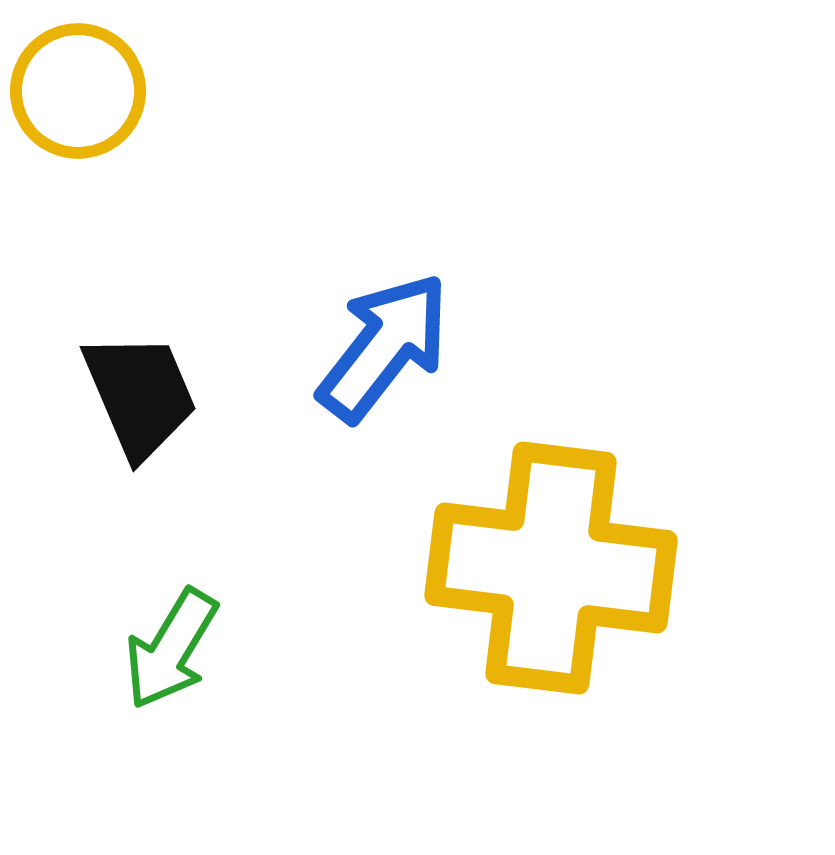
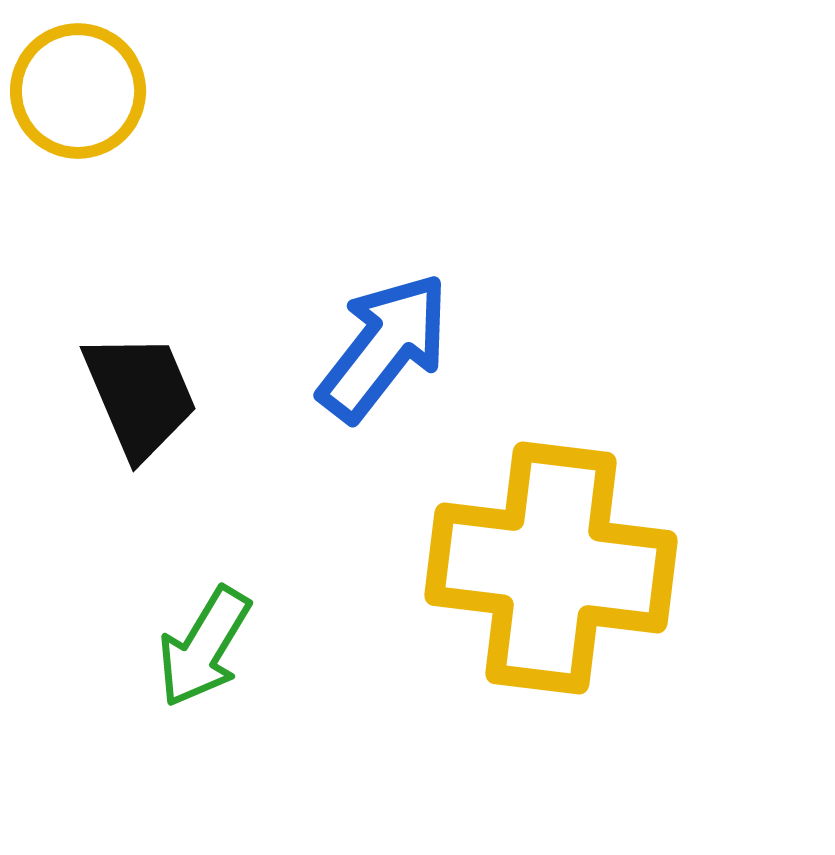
green arrow: moved 33 px right, 2 px up
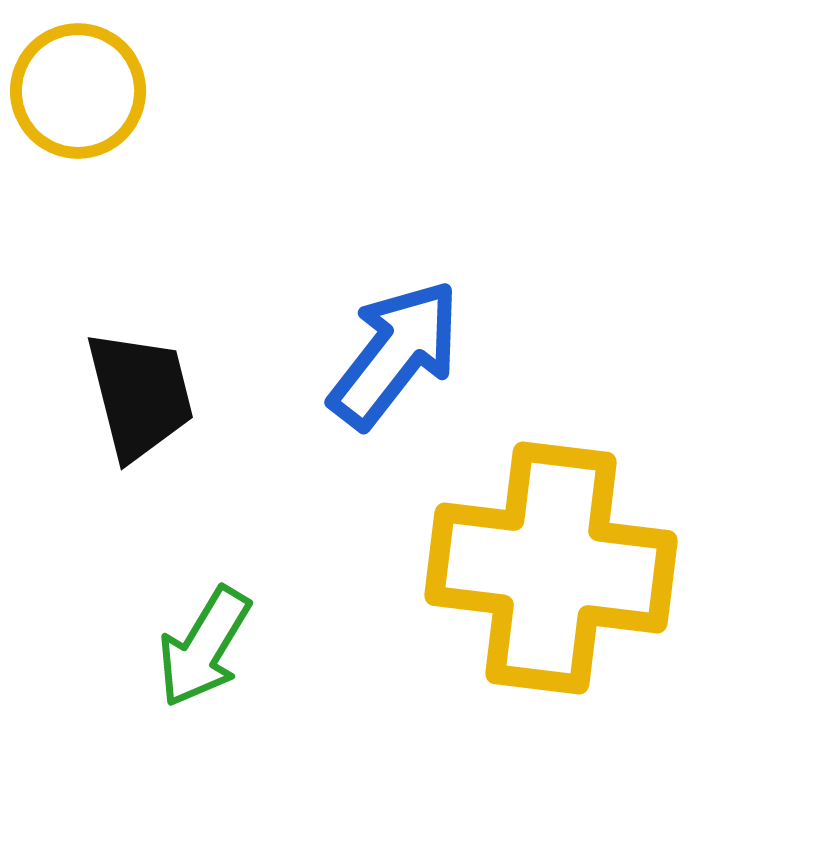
blue arrow: moved 11 px right, 7 px down
black trapezoid: rotated 9 degrees clockwise
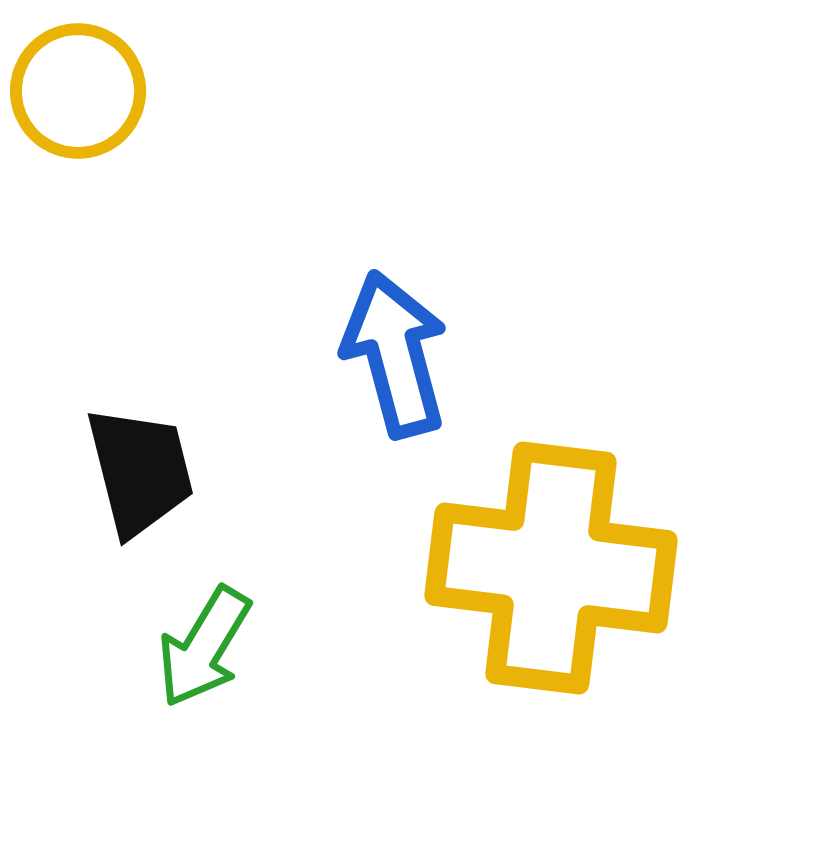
blue arrow: rotated 53 degrees counterclockwise
black trapezoid: moved 76 px down
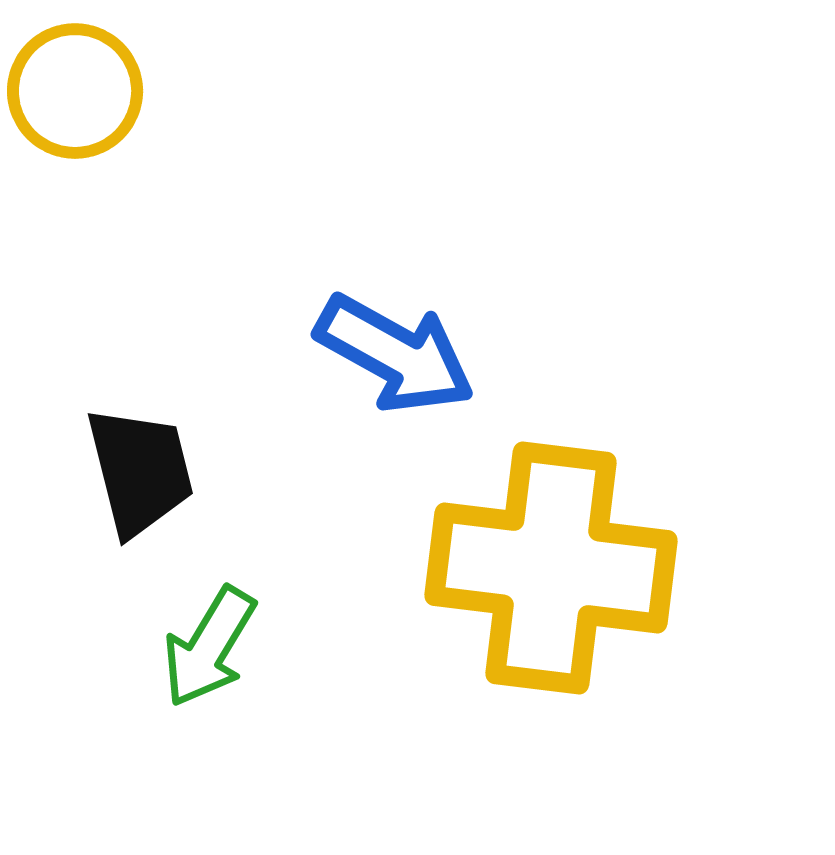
yellow circle: moved 3 px left
blue arrow: rotated 134 degrees clockwise
green arrow: moved 5 px right
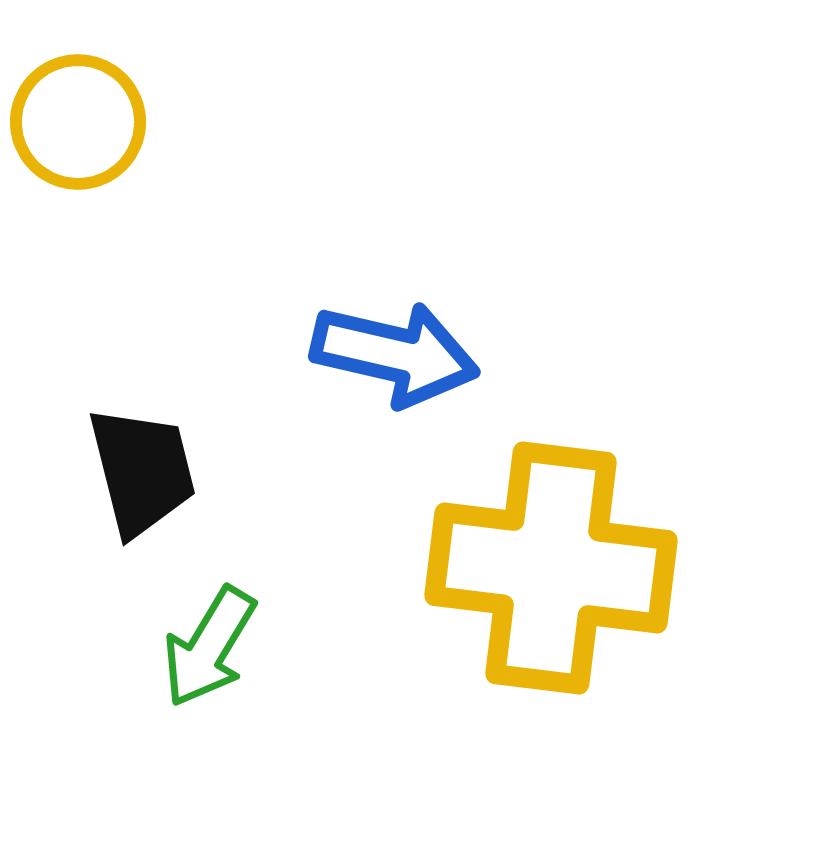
yellow circle: moved 3 px right, 31 px down
blue arrow: rotated 16 degrees counterclockwise
black trapezoid: moved 2 px right
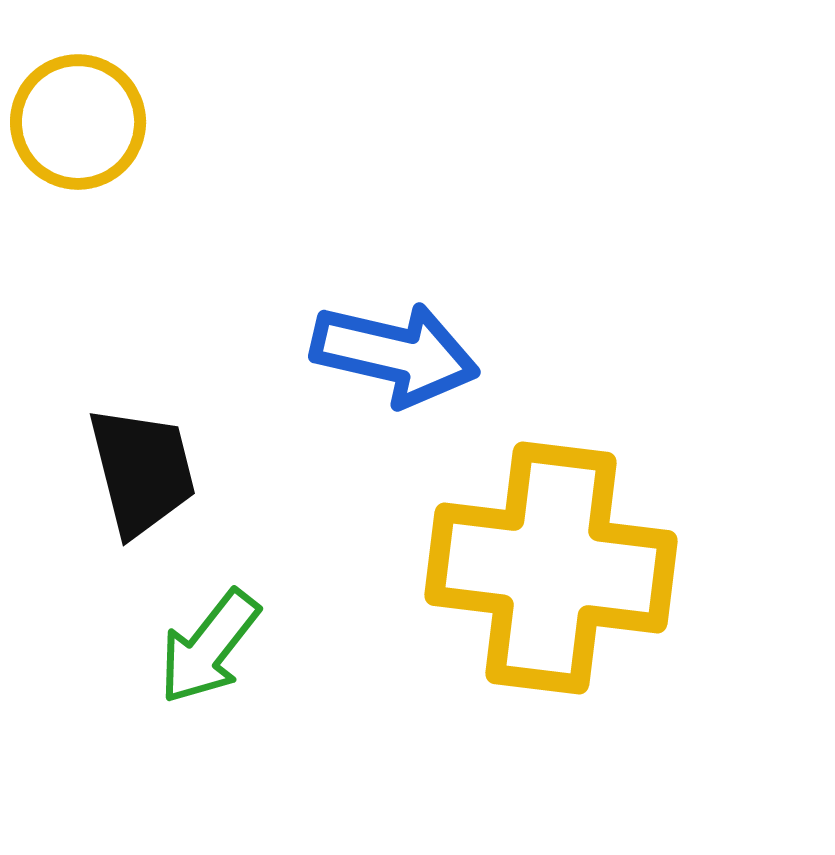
green arrow: rotated 7 degrees clockwise
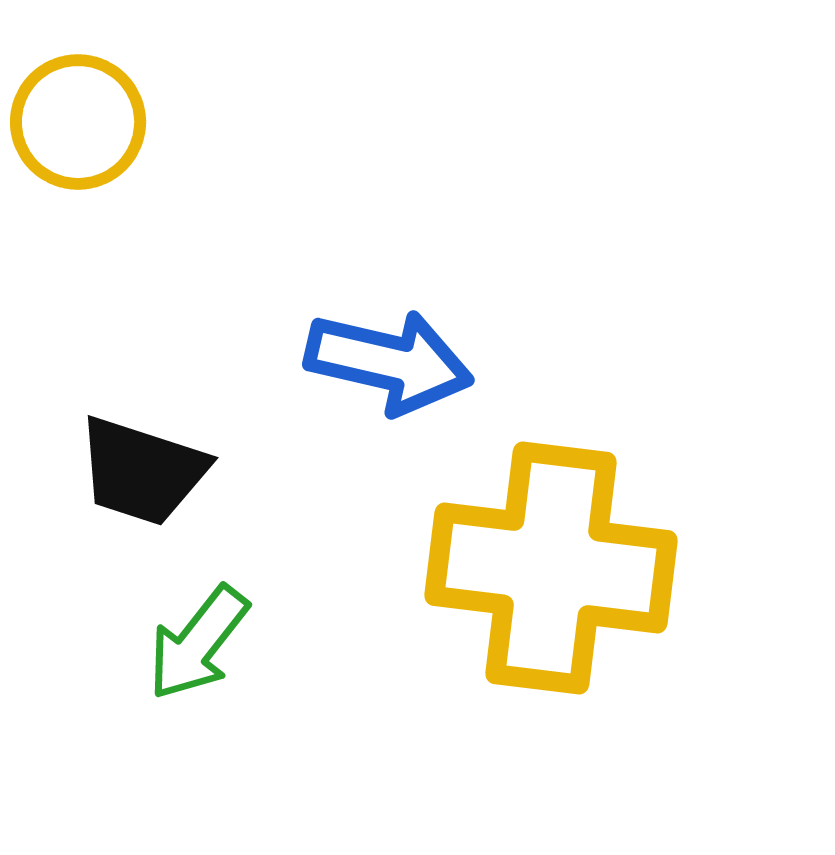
blue arrow: moved 6 px left, 8 px down
black trapezoid: rotated 122 degrees clockwise
green arrow: moved 11 px left, 4 px up
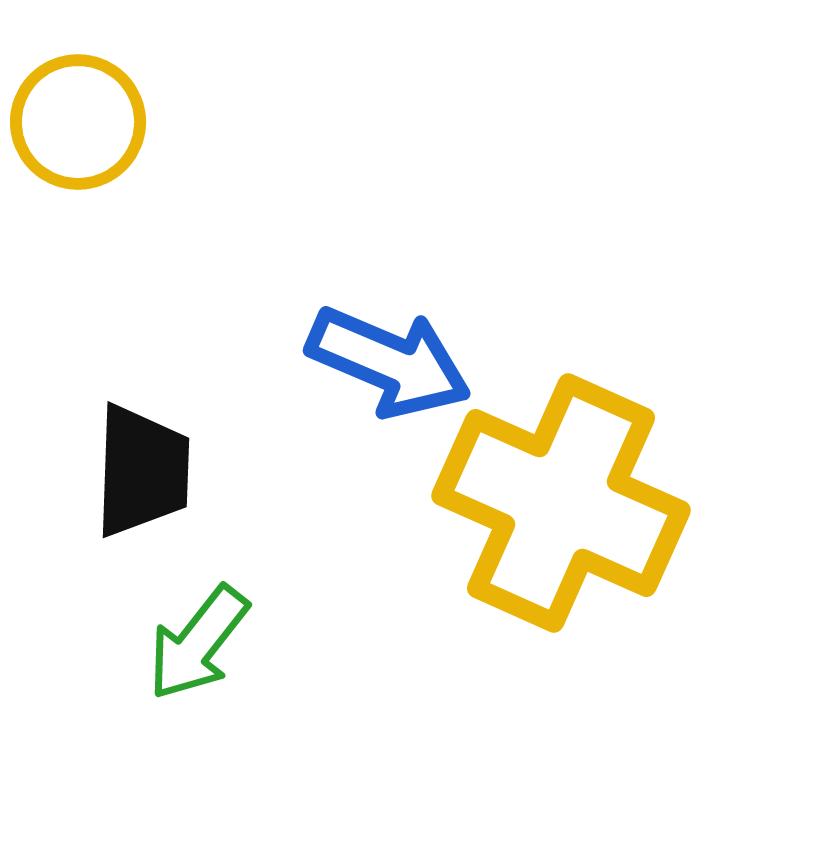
blue arrow: rotated 10 degrees clockwise
black trapezoid: rotated 106 degrees counterclockwise
yellow cross: moved 10 px right, 65 px up; rotated 17 degrees clockwise
